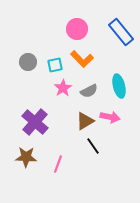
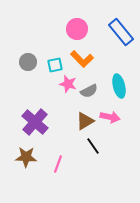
pink star: moved 5 px right, 4 px up; rotated 24 degrees counterclockwise
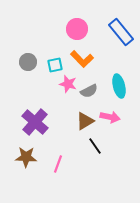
black line: moved 2 px right
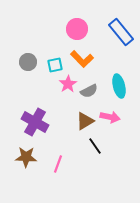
pink star: rotated 24 degrees clockwise
purple cross: rotated 12 degrees counterclockwise
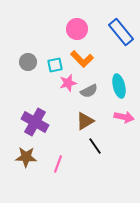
pink star: moved 1 px up; rotated 18 degrees clockwise
pink arrow: moved 14 px right
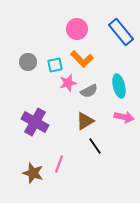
brown star: moved 7 px right, 16 px down; rotated 15 degrees clockwise
pink line: moved 1 px right
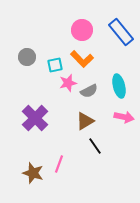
pink circle: moved 5 px right, 1 px down
gray circle: moved 1 px left, 5 px up
purple cross: moved 4 px up; rotated 16 degrees clockwise
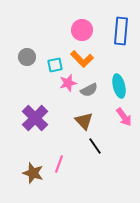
blue rectangle: moved 1 px up; rotated 44 degrees clockwise
gray semicircle: moved 1 px up
pink arrow: rotated 42 degrees clockwise
brown triangle: moved 1 px left; rotated 42 degrees counterclockwise
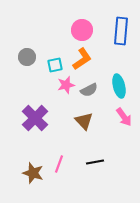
orange L-shape: rotated 80 degrees counterclockwise
pink star: moved 2 px left, 2 px down
black line: moved 16 px down; rotated 66 degrees counterclockwise
